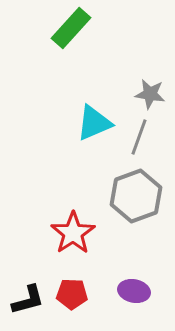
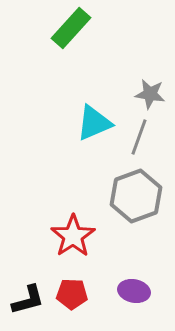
red star: moved 3 px down
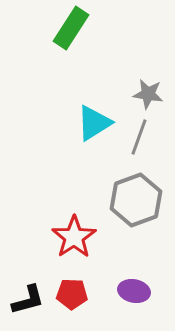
green rectangle: rotated 9 degrees counterclockwise
gray star: moved 2 px left
cyan triangle: rotated 9 degrees counterclockwise
gray hexagon: moved 4 px down
red star: moved 1 px right, 1 px down
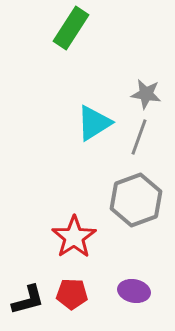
gray star: moved 2 px left
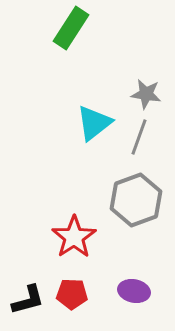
cyan triangle: rotated 6 degrees counterclockwise
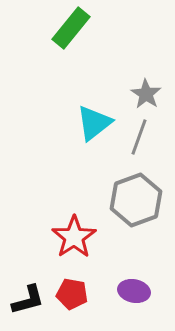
green rectangle: rotated 6 degrees clockwise
gray star: rotated 24 degrees clockwise
red pentagon: rotated 8 degrees clockwise
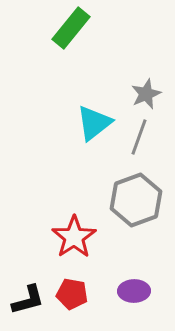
gray star: rotated 16 degrees clockwise
purple ellipse: rotated 12 degrees counterclockwise
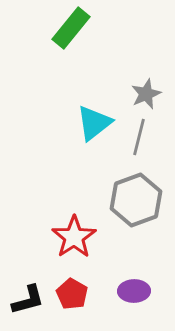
gray line: rotated 6 degrees counterclockwise
red pentagon: rotated 20 degrees clockwise
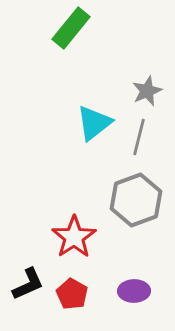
gray star: moved 1 px right, 3 px up
black L-shape: moved 16 px up; rotated 9 degrees counterclockwise
